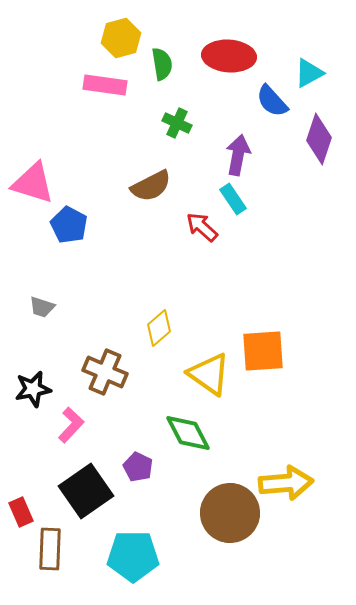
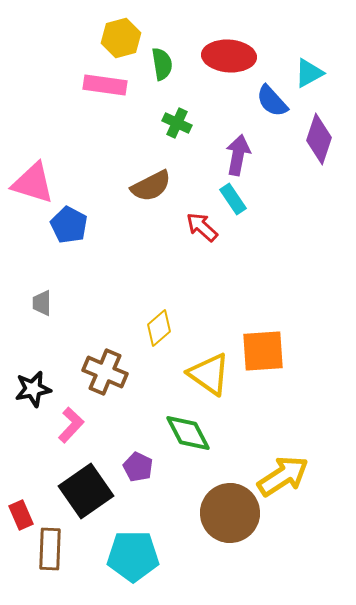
gray trapezoid: moved 4 px up; rotated 72 degrees clockwise
yellow arrow: moved 3 px left, 7 px up; rotated 28 degrees counterclockwise
red rectangle: moved 3 px down
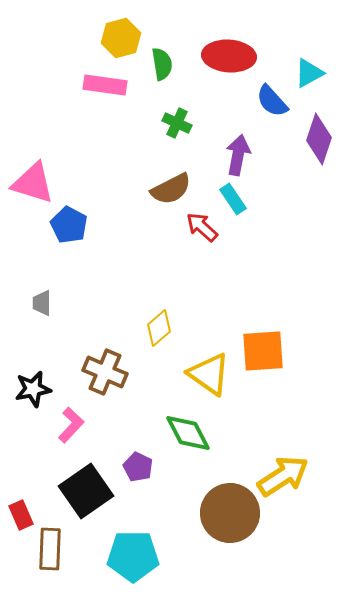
brown semicircle: moved 20 px right, 3 px down
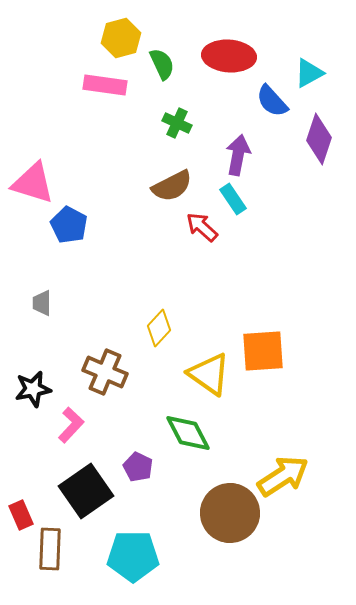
green semicircle: rotated 16 degrees counterclockwise
brown semicircle: moved 1 px right, 3 px up
yellow diamond: rotated 6 degrees counterclockwise
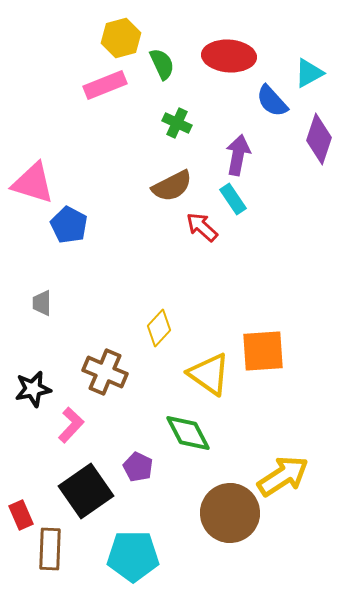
pink rectangle: rotated 30 degrees counterclockwise
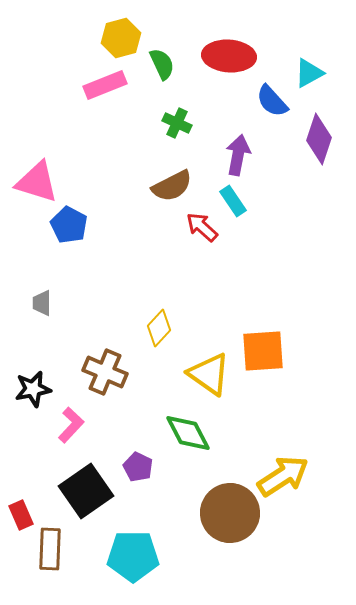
pink triangle: moved 4 px right, 1 px up
cyan rectangle: moved 2 px down
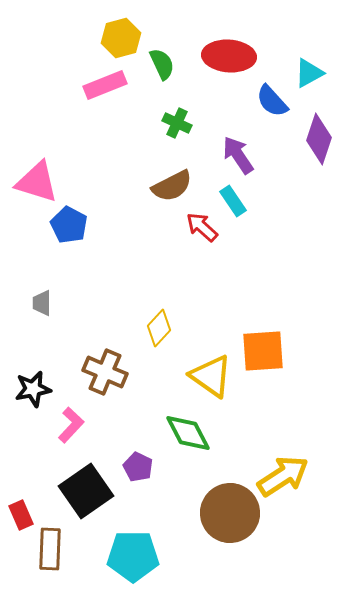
purple arrow: rotated 45 degrees counterclockwise
yellow triangle: moved 2 px right, 2 px down
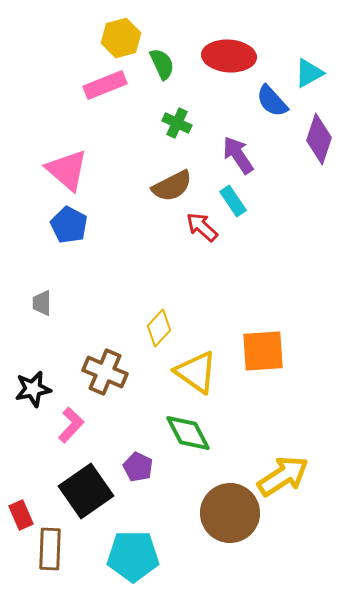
pink triangle: moved 30 px right, 12 px up; rotated 24 degrees clockwise
yellow triangle: moved 15 px left, 4 px up
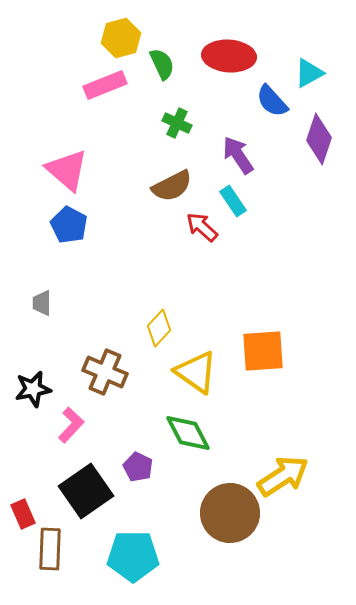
red rectangle: moved 2 px right, 1 px up
